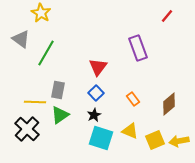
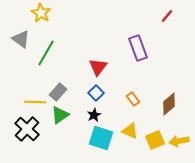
gray rectangle: moved 2 px down; rotated 30 degrees clockwise
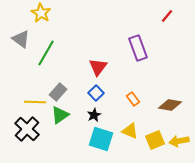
brown diamond: moved 1 px right, 1 px down; rotated 50 degrees clockwise
cyan square: moved 1 px down
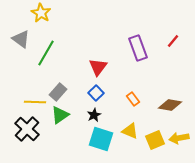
red line: moved 6 px right, 25 px down
yellow arrow: moved 3 px up
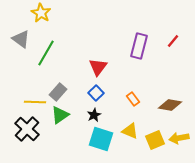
purple rectangle: moved 1 px right, 2 px up; rotated 35 degrees clockwise
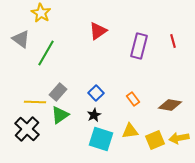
red line: rotated 56 degrees counterclockwise
red triangle: moved 36 px up; rotated 18 degrees clockwise
yellow triangle: rotated 30 degrees counterclockwise
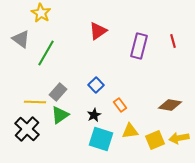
blue square: moved 8 px up
orange rectangle: moved 13 px left, 6 px down
